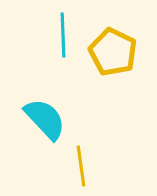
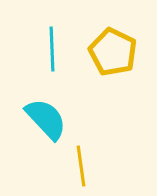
cyan line: moved 11 px left, 14 px down
cyan semicircle: moved 1 px right
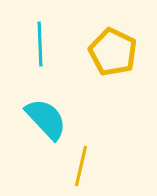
cyan line: moved 12 px left, 5 px up
yellow line: rotated 21 degrees clockwise
